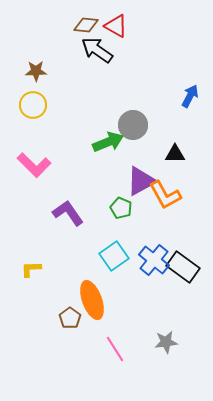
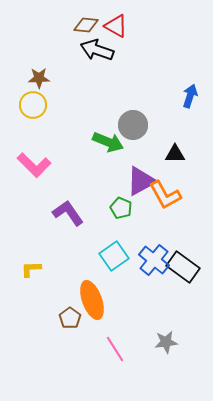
black arrow: rotated 16 degrees counterclockwise
brown star: moved 3 px right, 7 px down
blue arrow: rotated 10 degrees counterclockwise
green arrow: rotated 44 degrees clockwise
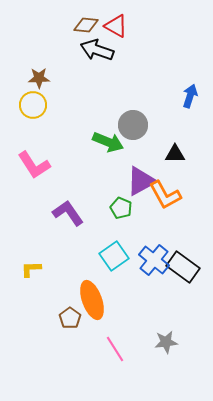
pink L-shape: rotated 12 degrees clockwise
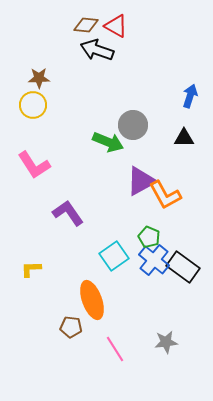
black triangle: moved 9 px right, 16 px up
green pentagon: moved 28 px right, 29 px down
brown pentagon: moved 1 px right, 9 px down; rotated 30 degrees counterclockwise
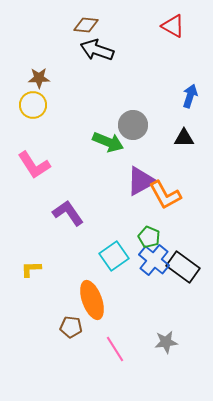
red triangle: moved 57 px right
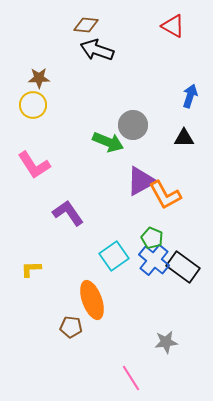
green pentagon: moved 3 px right, 1 px down
pink line: moved 16 px right, 29 px down
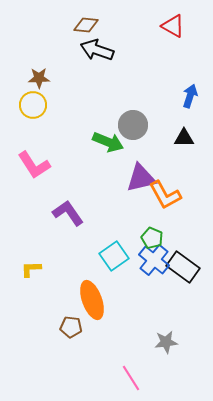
purple triangle: moved 3 px up; rotated 16 degrees clockwise
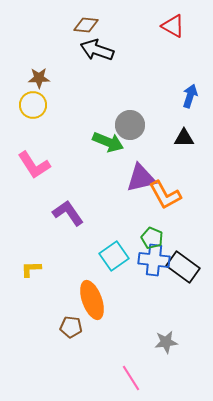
gray circle: moved 3 px left
blue cross: rotated 32 degrees counterclockwise
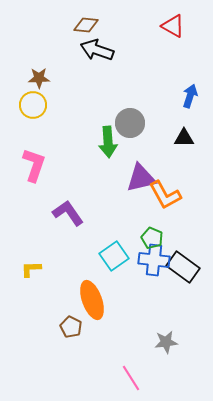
gray circle: moved 2 px up
green arrow: rotated 64 degrees clockwise
pink L-shape: rotated 128 degrees counterclockwise
brown pentagon: rotated 20 degrees clockwise
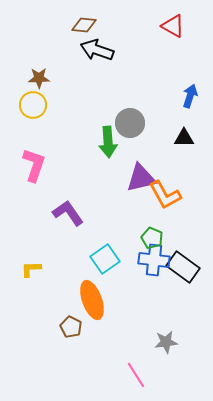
brown diamond: moved 2 px left
cyan square: moved 9 px left, 3 px down
pink line: moved 5 px right, 3 px up
